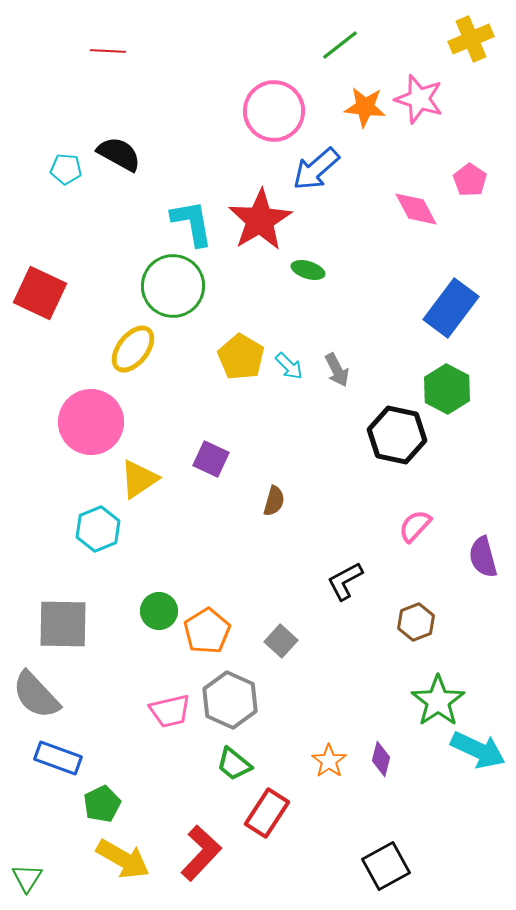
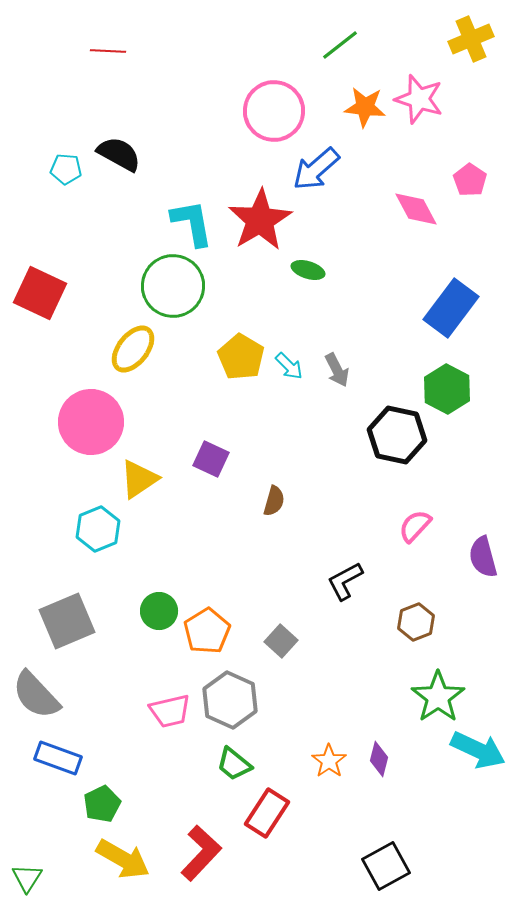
gray square at (63, 624): moved 4 px right, 3 px up; rotated 24 degrees counterclockwise
green star at (438, 701): moved 4 px up
purple diamond at (381, 759): moved 2 px left
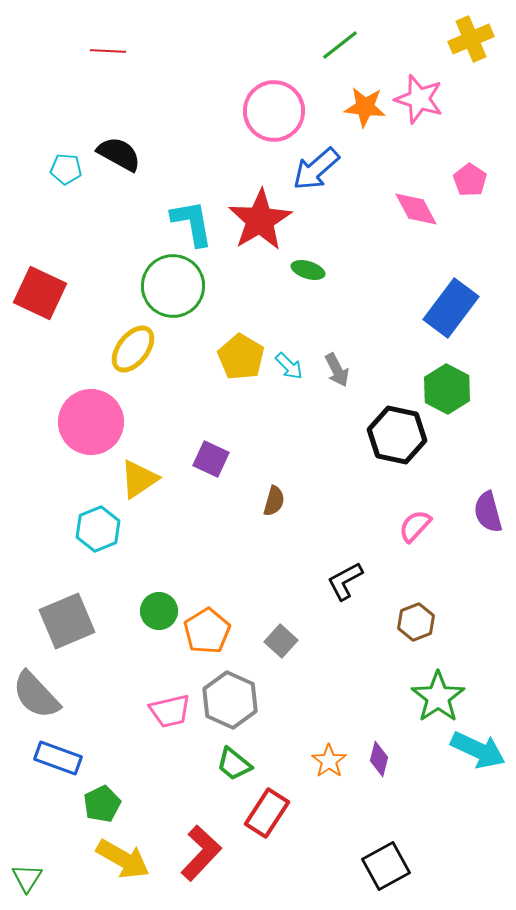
purple semicircle at (483, 557): moved 5 px right, 45 px up
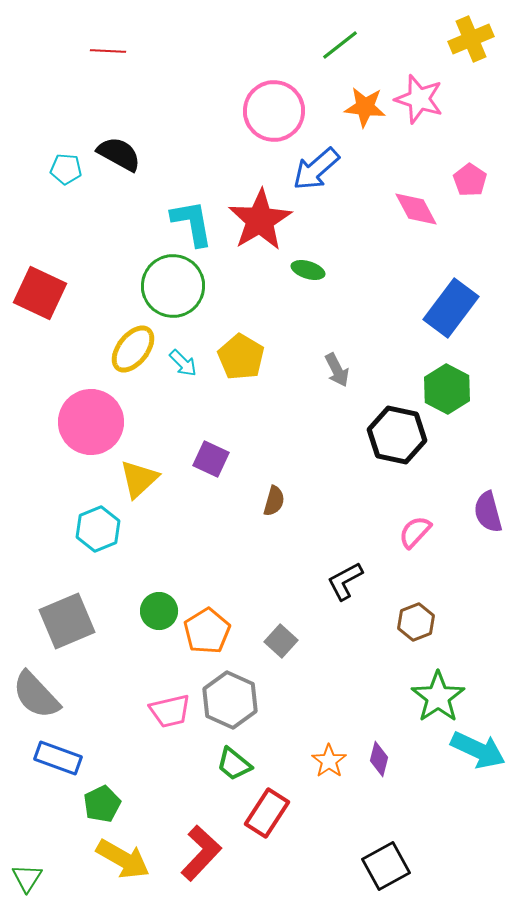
cyan arrow at (289, 366): moved 106 px left, 3 px up
yellow triangle at (139, 479): rotated 9 degrees counterclockwise
pink semicircle at (415, 526): moved 6 px down
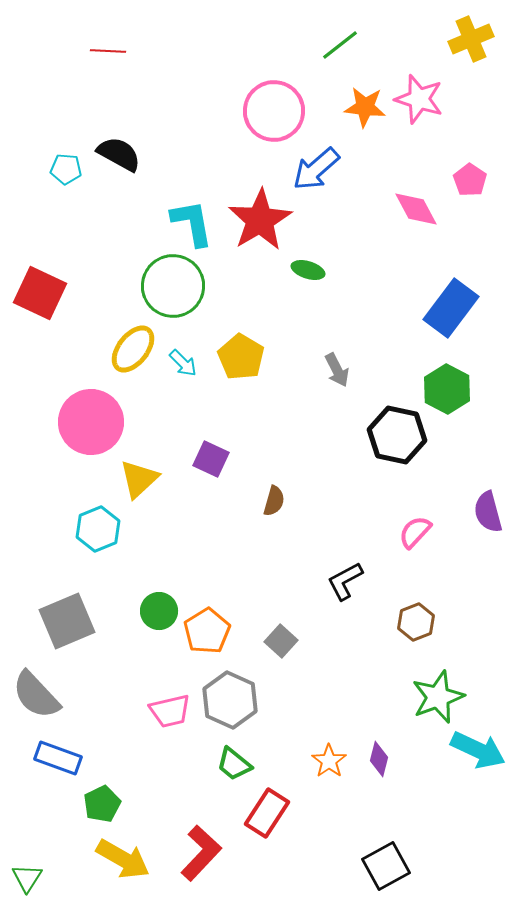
green star at (438, 697): rotated 14 degrees clockwise
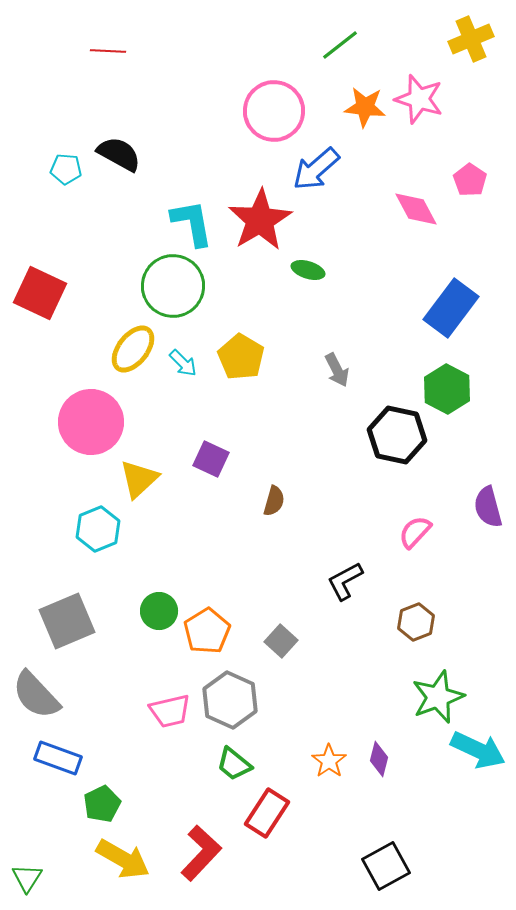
purple semicircle at (488, 512): moved 5 px up
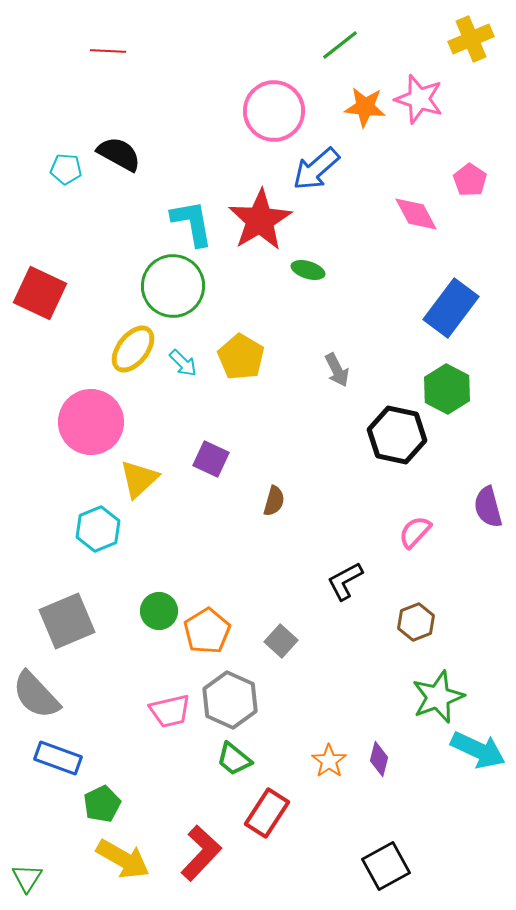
pink diamond at (416, 209): moved 5 px down
green trapezoid at (234, 764): moved 5 px up
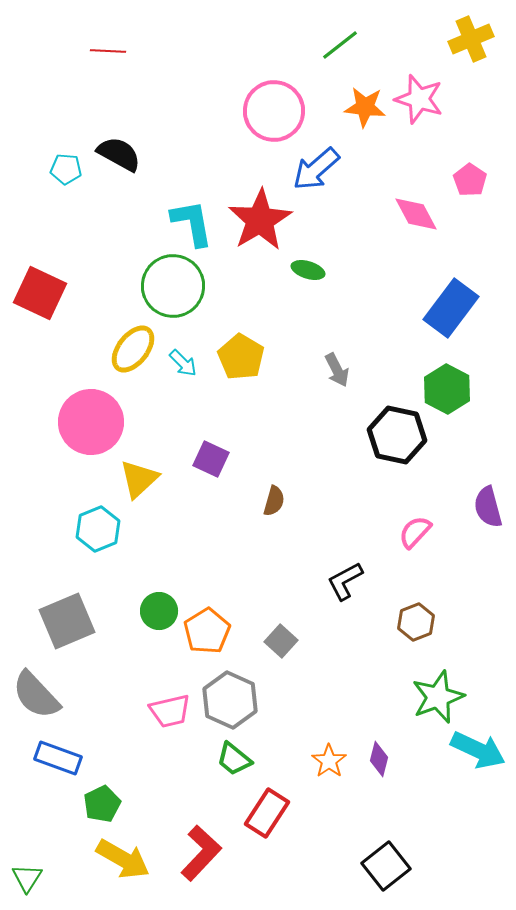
black square at (386, 866): rotated 9 degrees counterclockwise
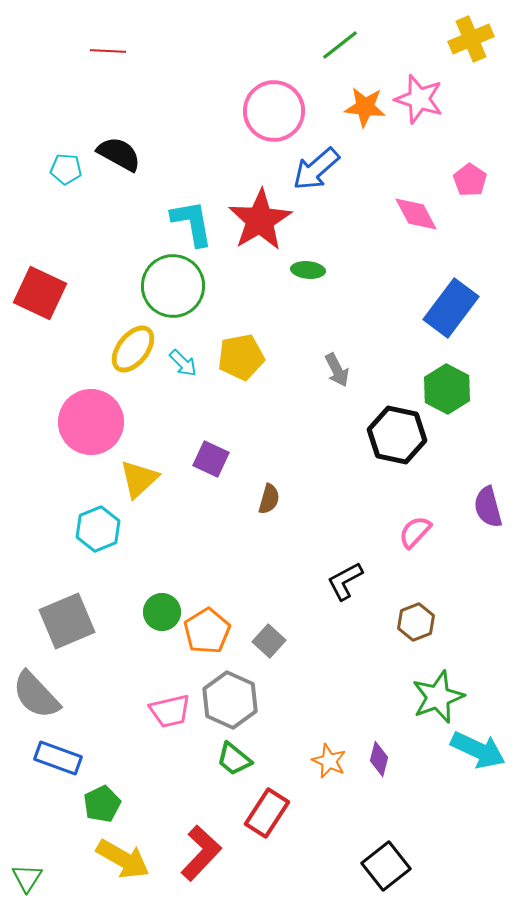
green ellipse at (308, 270): rotated 12 degrees counterclockwise
yellow pentagon at (241, 357): rotated 30 degrees clockwise
brown semicircle at (274, 501): moved 5 px left, 2 px up
green circle at (159, 611): moved 3 px right, 1 px down
gray square at (281, 641): moved 12 px left
orange star at (329, 761): rotated 12 degrees counterclockwise
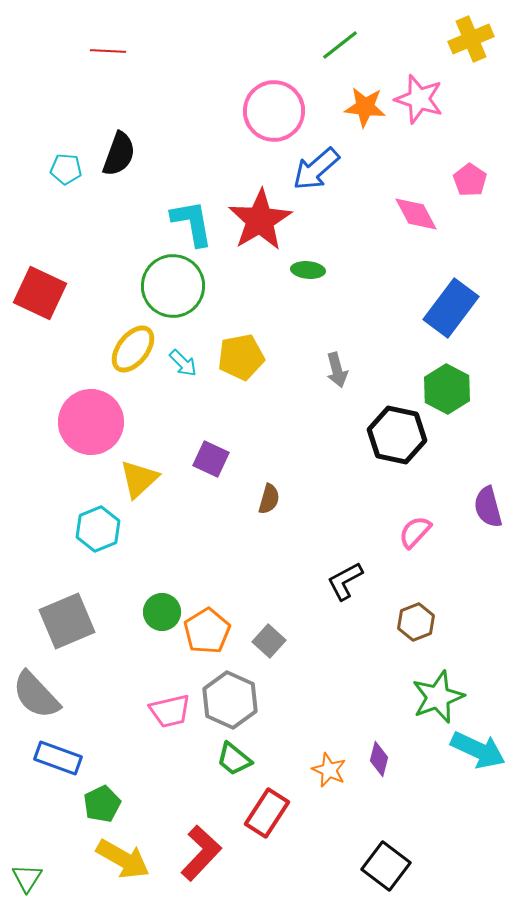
black semicircle at (119, 154): rotated 81 degrees clockwise
gray arrow at (337, 370): rotated 12 degrees clockwise
orange star at (329, 761): moved 9 px down
black square at (386, 866): rotated 15 degrees counterclockwise
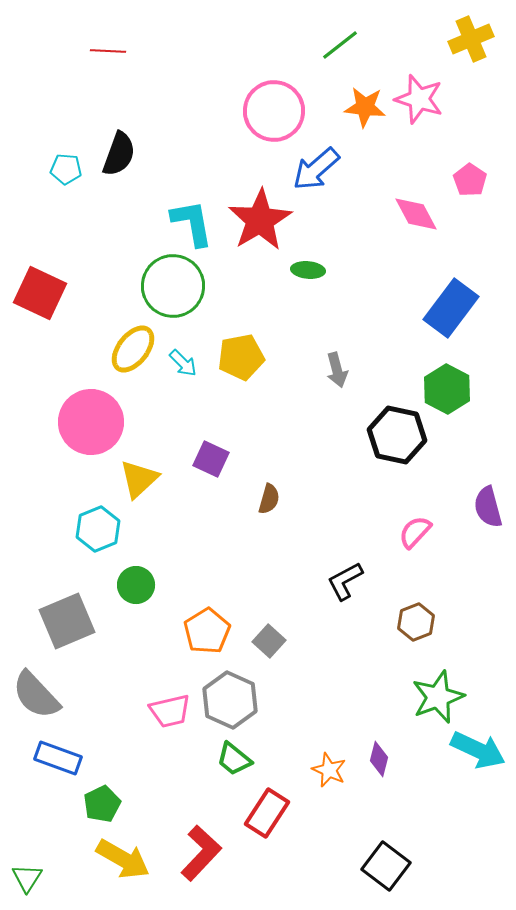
green circle at (162, 612): moved 26 px left, 27 px up
